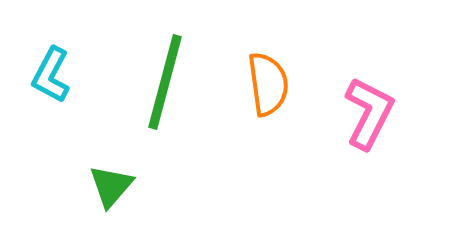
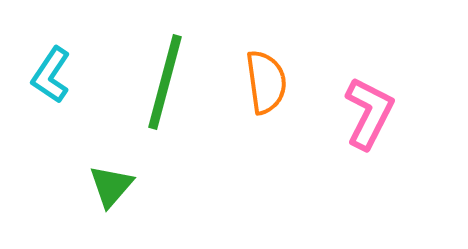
cyan L-shape: rotated 6 degrees clockwise
orange semicircle: moved 2 px left, 2 px up
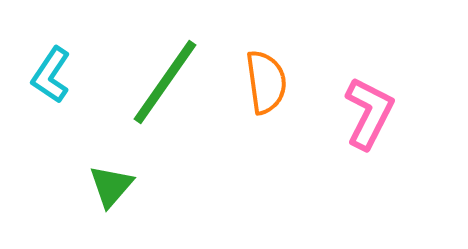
green line: rotated 20 degrees clockwise
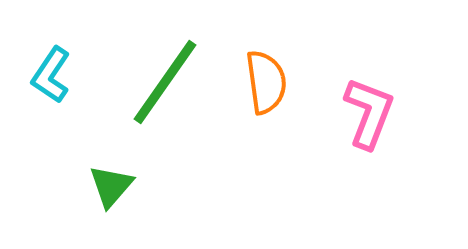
pink L-shape: rotated 6 degrees counterclockwise
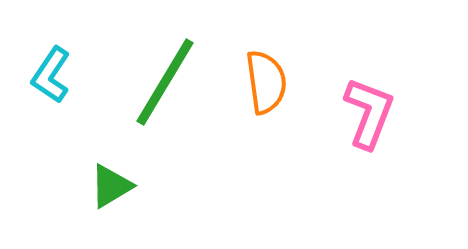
green line: rotated 4 degrees counterclockwise
green triangle: rotated 18 degrees clockwise
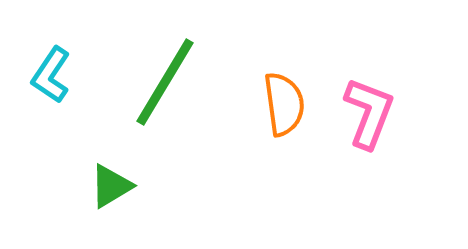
orange semicircle: moved 18 px right, 22 px down
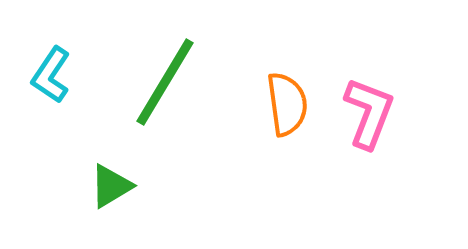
orange semicircle: moved 3 px right
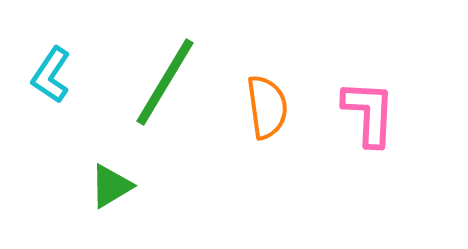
orange semicircle: moved 20 px left, 3 px down
pink L-shape: rotated 18 degrees counterclockwise
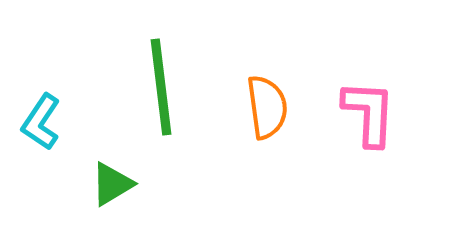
cyan L-shape: moved 10 px left, 47 px down
green line: moved 4 px left, 5 px down; rotated 38 degrees counterclockwise
green triangle: moved 1 px right, 2 px up
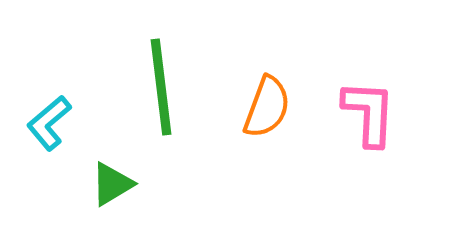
orange semicircle: rotated 28 degrees clockwise
cyan L-shape: moved 8 px right, 1 px down; rotated 16 degrees clockwise
